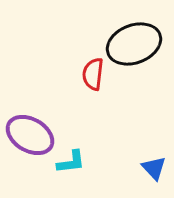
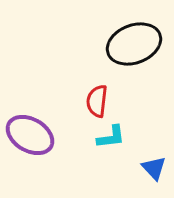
red semicircle: moved 4 px right, 27 px down
cyan L-shape: moved 40 px right, 25 px up
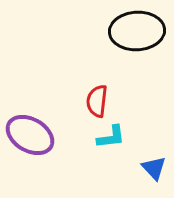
black ellipse: moved 3 px right, 13 px up; rotated 18 degrees clockwise
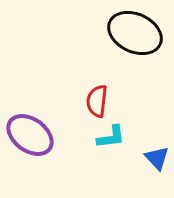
black ellipse: moved 2 px left, 2 px down; rotated 28 degrees clockwise
purple ellipse: rotated 6 degrees clockwise
blue triangle: moved 3 px right, 10 px up
